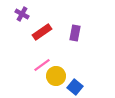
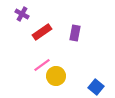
blue square: moved 21 px right
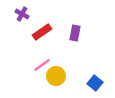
blue square: moved 1 px left, 4 px up
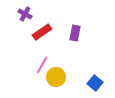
purple cross: moved 3 px right
pink line: rotated 24 degrees counterclockwise
yellow circle: moved 1 px down
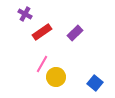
purple rectangle: rotated 35 degrees clockwise
pink line: moved 1 px up
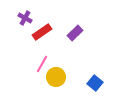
purple cross: moved 4 px down
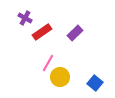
pink line: moved 6 px right, 1 px up
yellow circle: moved 4 px right
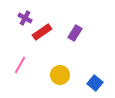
purple rectangle: rotated 14 degrees counterclockwise
pink line: moved 28 px left, 2 px down
yellow circle: moved 2 px up
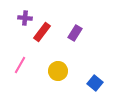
purple cross: rotated 24 degrees counterclockwise
red rectangle: rotated 18 degrees counterclockwise
yellow circle: moved 2 px left, 4 px up
